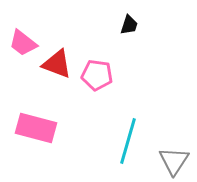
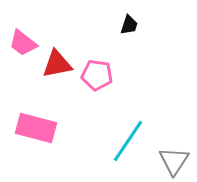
red triangle: rotated 32 degrees counterclockwise
cyan line: rotated 18 degrees clockwise
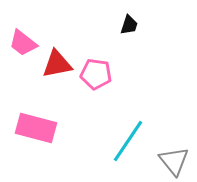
pink pentagon: moved 1 px left, 1 px up
gray triangle: rotated 12 degrees counterclockwise
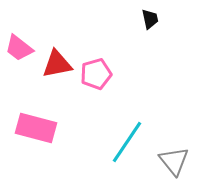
black trapezoid: moved 21 px right, 6 px up; rotated 30 degrees counterclockwise
pink trapezoid: moved 4 px left, 5 px down
pink pentagon: rotated 24 degrees counterclockwise
cyan line: moved 1 px left, 1 px down
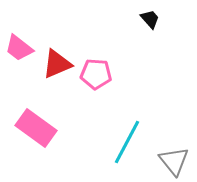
black trapezoid: rotated 30 degrees counterclockwise
red triangle: rotated 12 degrees counterclockwise
pink pentagon: rotated 20 degrees clockwise
pink rectangle: rotated 21 degrees clockwise
cyan line: rotated 6 degrees counterclockwise
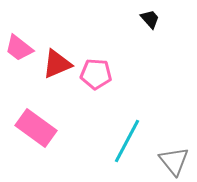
cyan line: moved 1 px up
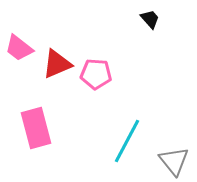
pink rectangle: rotated 39 degrees clockwise
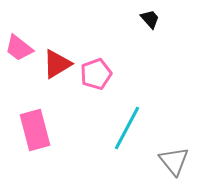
red triangle: rotated 8 degrees counterclockwise
pink pentagon: rotated 24 degrees counterclockwise
pink rectangle: moved 1 px left, 2 px down
cyan line: moved 13 px up
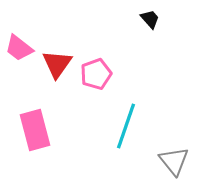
red triangle: rotated 24 degrees counterclockwise
cyan line: moved 1 px left, 2 px up; rotated 9 degrees counterclockwise
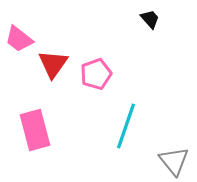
pink trapezoid: moved 9 px up
red triangle: moved 4 px left
